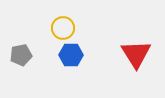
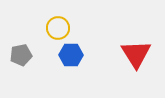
yellow circle: moved 5 px left
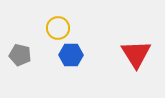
gray pentagon: moved 1 px left; rotated 25 degrees clockwise
